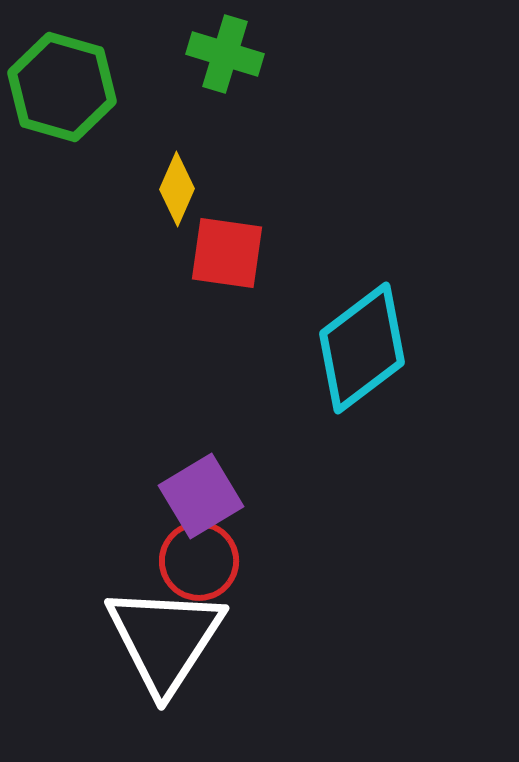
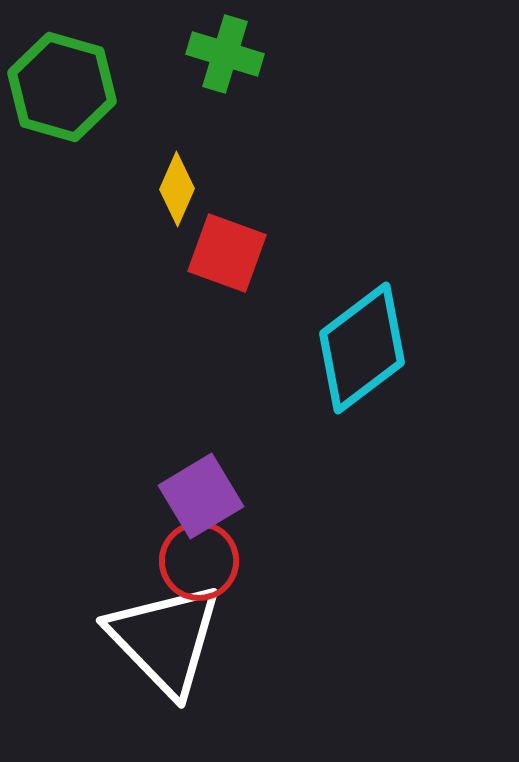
red square: rotated 12 degrees clockwise
white triangle: rotated 17 degrees counterclockwise
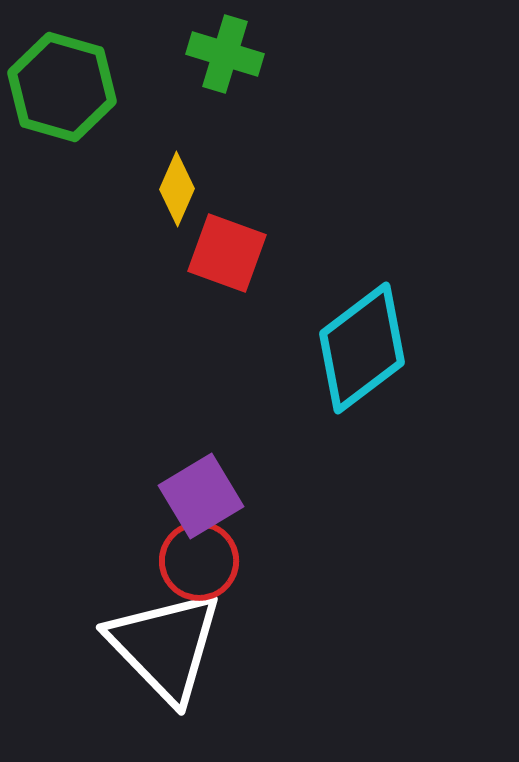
white triangle: moved 7 px down
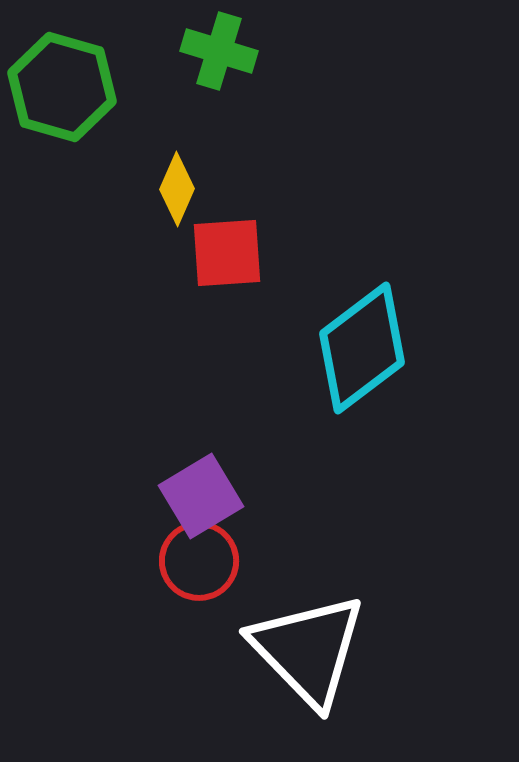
green cross: moved 6 px left, 3 px up
red square: rotated 24 degrees counterclockwise
white triangle: moved 143 px right, 4 px down
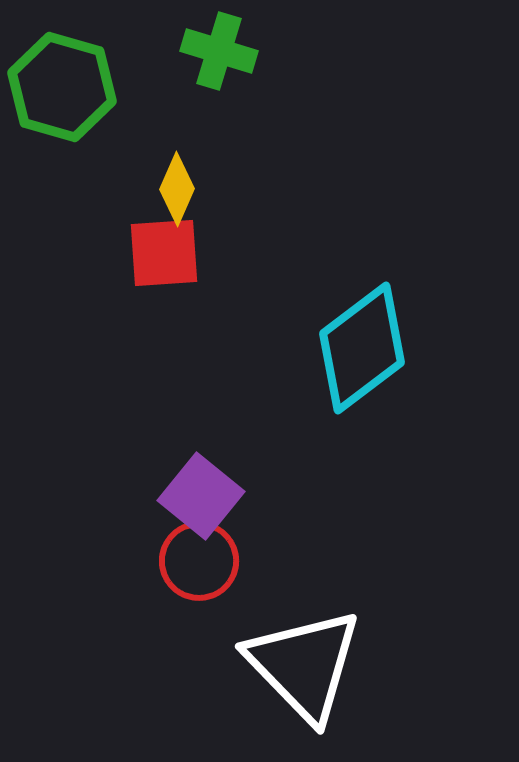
red square: moved 63 px left
purple square: rotated 20 degrees counterclockwise
white triangle: moved 4 px left, 15 px down
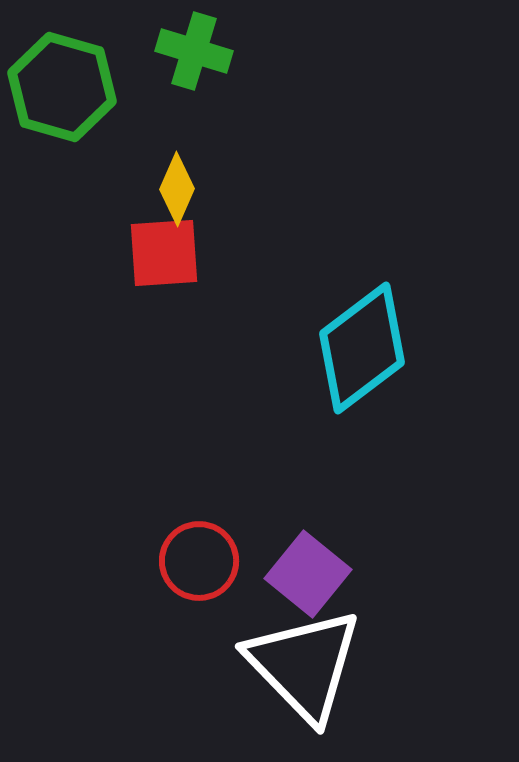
green cross: moved 25 px left
purple square: moved 107 px right, 78 px down
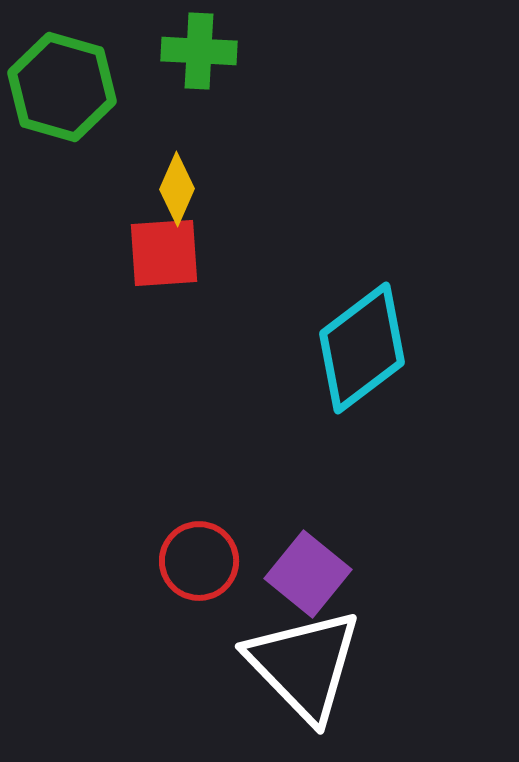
green cross: moved 5 px right; rotated 14 degrees counterclockwise
